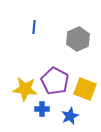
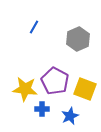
blue line: rotated 24 degrees clockwise
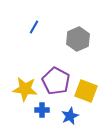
purple pentagon: moved 1 px right
yellow square: moved 1 px right, 2 px down
blue cross: moved 1 px down
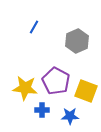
gray hexagon: moved 1 px left, 2 px down
yellow star: moved 1 px up
blue star: rotated 24 degrees clockwise
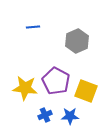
blue line: moved 1 px left; rotated 56 degrees clockwise
blue cross: moved 3 px right, 5 px down; rotated 24 degrees counterclockwise
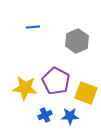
yellow square: moved 2 px down
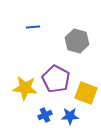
gray hexagon: rotated 20 degrees counterclockwise
purple pentagon: moved 2 px up
